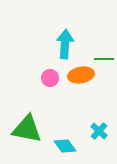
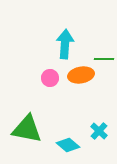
cyan diamond: moved 3 px right, 1 px up; rotated 15 degrees counterclockwise
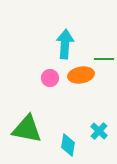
cyan diamond: rotated 60 degrees clockwise
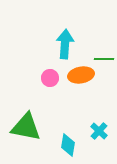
green triangle: moved 1 px left, 2 px up
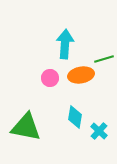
green line: rotated 18 degrees counterclockwise
cyan diamond: moved 7 px right, 28 px up
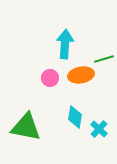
cyan cross: moved 2 px up
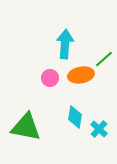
green line: rotated 24 degrees counterclockwise
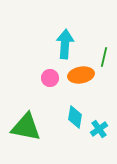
green line: moved 2 px up; rotated 36 degrees counterclockwise
cyan cross: rotated 12 degrees clockwise
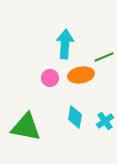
green line: rotated 54 degrees clockwise
cyan cross: moved 6 px right, 8 px up
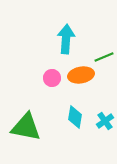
cyan arrow: moved 1 px right, 5 px up
pink circle: moved 2 px right
